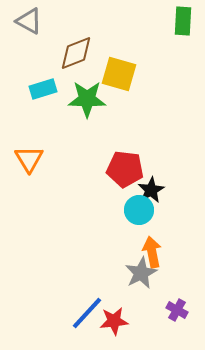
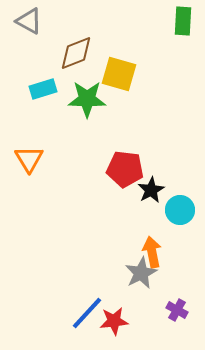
cyan circle: moved 41 px right
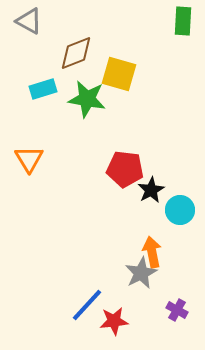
green star: rotated 9 degrees clockwise
blue line: moved 8 px up
